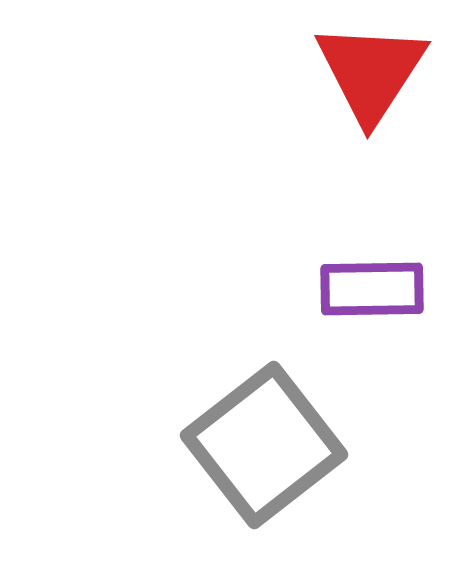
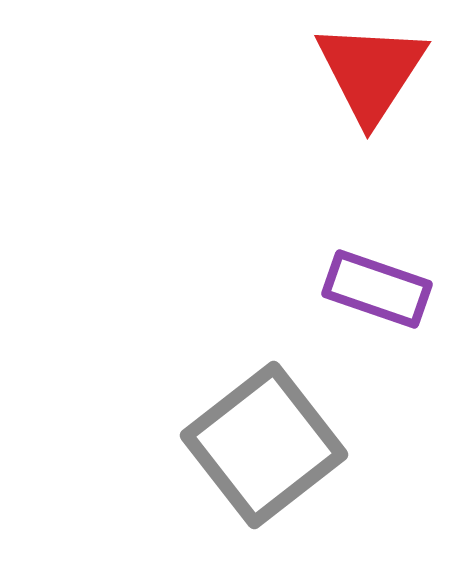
purple rectangle: moved 5 px right; rotated 20 degrees clockwise
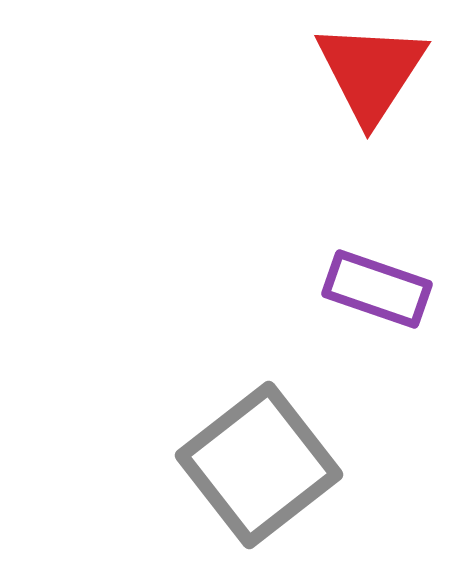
gray square: moved 5 px left, 20 px down
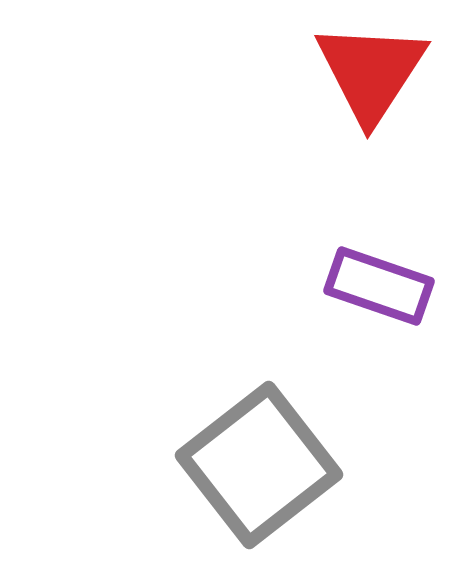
purple rectangle: moved 2 px right, 3 px up
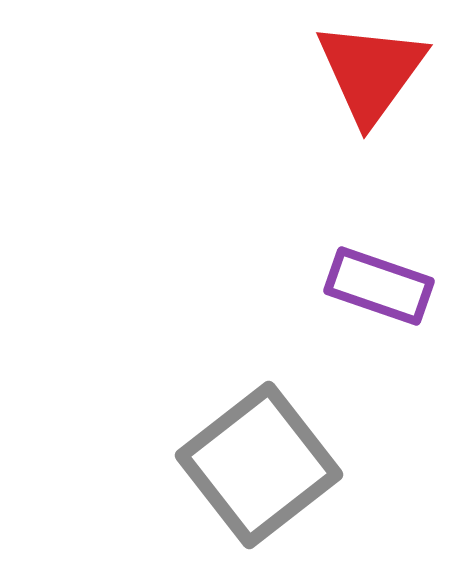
red triangle: rotated 3 degrees clockwise
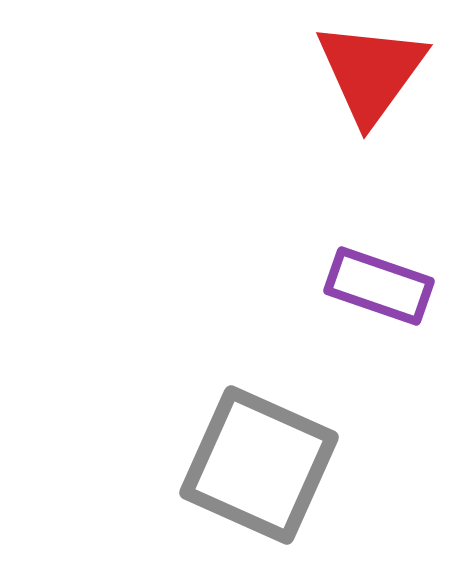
gray square: rotated 28 degrees counterclockwise
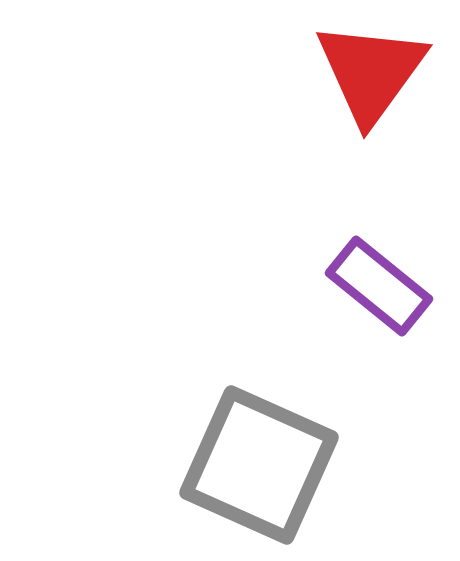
purple rectangle: rotated 20 degrees clockwise
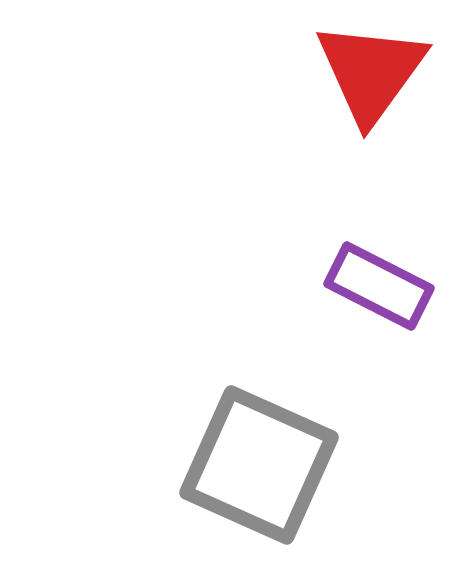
purple rectangle: rotated 12 degrees counterclockwise
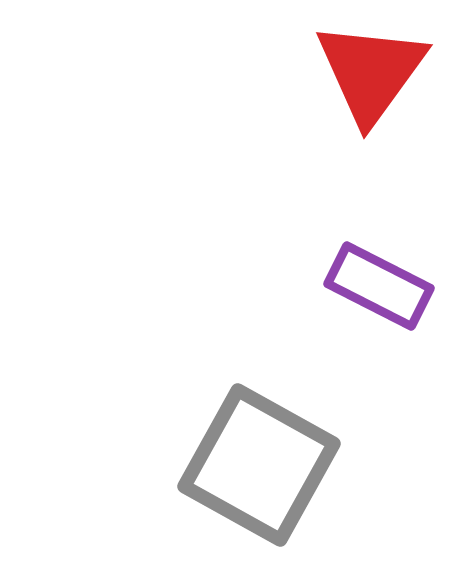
gray square: rotated 5 degrees clockwise
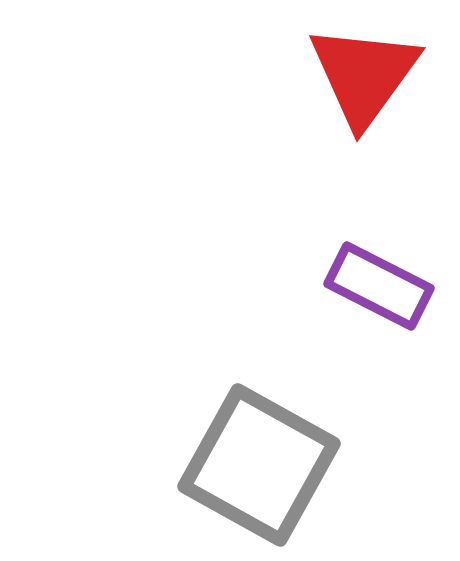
red triangle: moved 7 px left, 3 px down
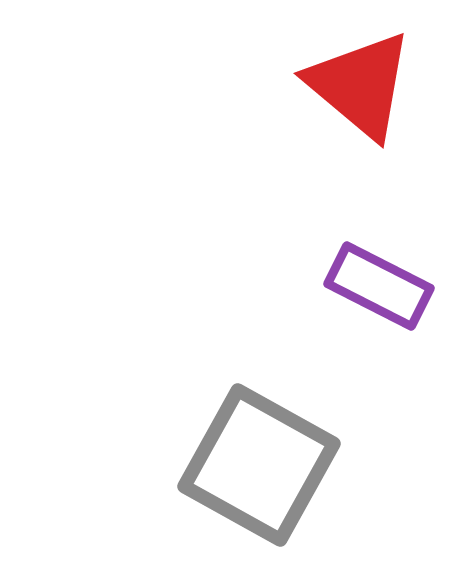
red triangle: moved 4 px left, 10 px down; rotated 26 degrees counterclockwise
